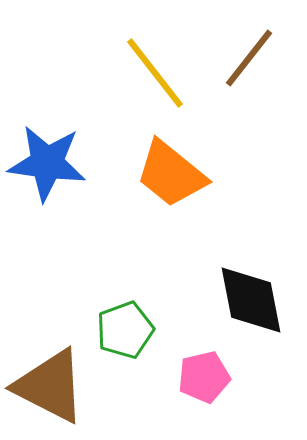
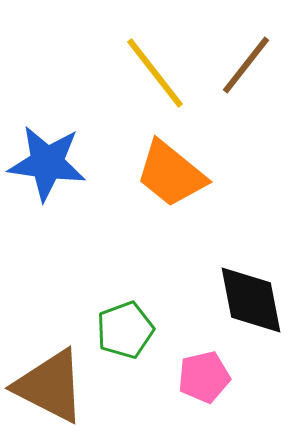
brown line: moved 3 px left, 7 px down
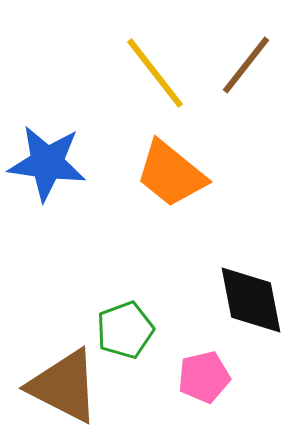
brown triangle: moved 14 px right
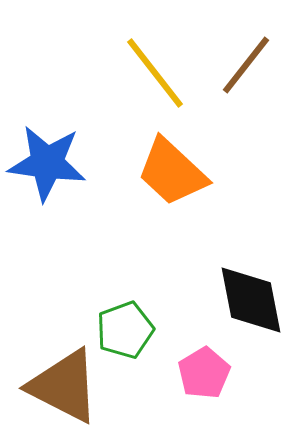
orange trapezoid: moved 1 px right, 2 px up; rotated 4 degrees clockwise
pink pentagon: moved 4 px up; rotated 18 degrees counterclockwise
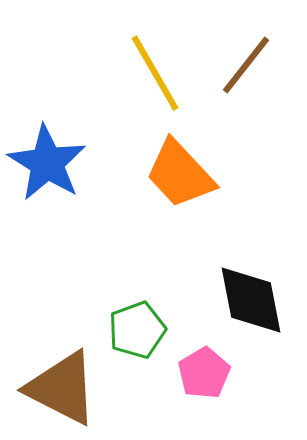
yellow line: rotated 8 degrees clockwise
blue star: rotated 24 degrees clockwise
orange trapezoid: moved 8 px right, 2 px down; rotated 4 degrees clockwise
green pentagon: moved 12 px right
brown triangle: moved 2 px left, 2 px down
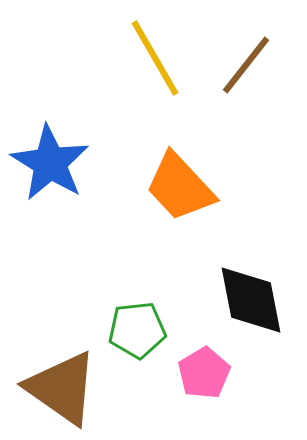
yellow line: moved 15 px up
blue star: moved 3 px right
orange trapezoid: moved 13 px down
green pentagon: rotated 14 degrees clockwise
brown triangle: rotated 8 degrees clockwise
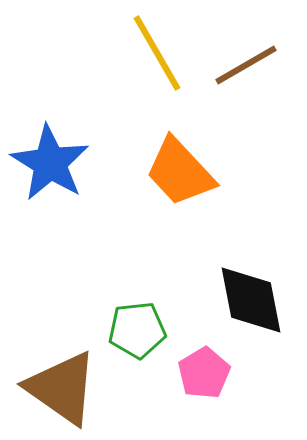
yellow line: moved 2 px right, 5 px up
brown line: rotated 22 degrees clockwise
orange trapezoid: moved 15 px up
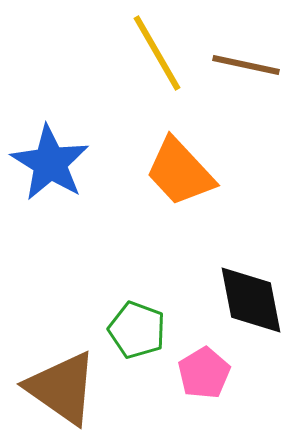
brown line: rotated 42 degrees clockwise
green pentagon: rotated 26 degrees clockwise
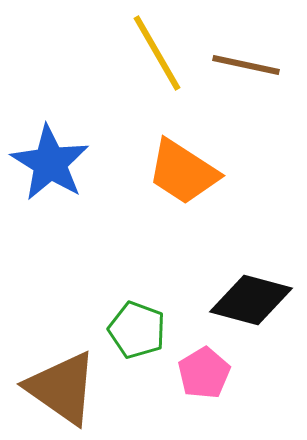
orange trapezoid: moved 3 px right; rotated 14 degrees counterclockwise
black diamond: rotated 64 degrees counterclockwise
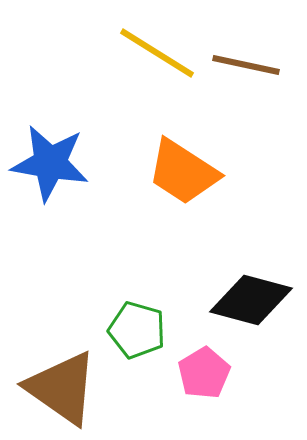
yellow line: rotated 28 degrees counterclockwise
blue star: rotated 22 degrees counterclockwise
green pentagon: rotated 4 degrees counterclockwise
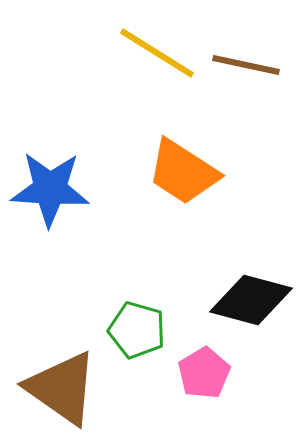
blue star: moved 26 px down; rotated 6 degrees counterclockwise
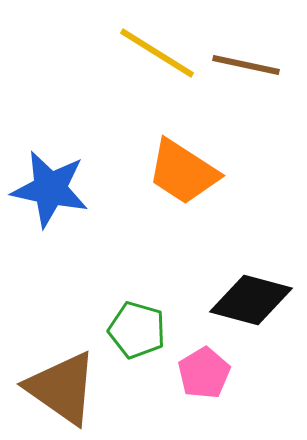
blue star: rotated 8 degrees clockwise
